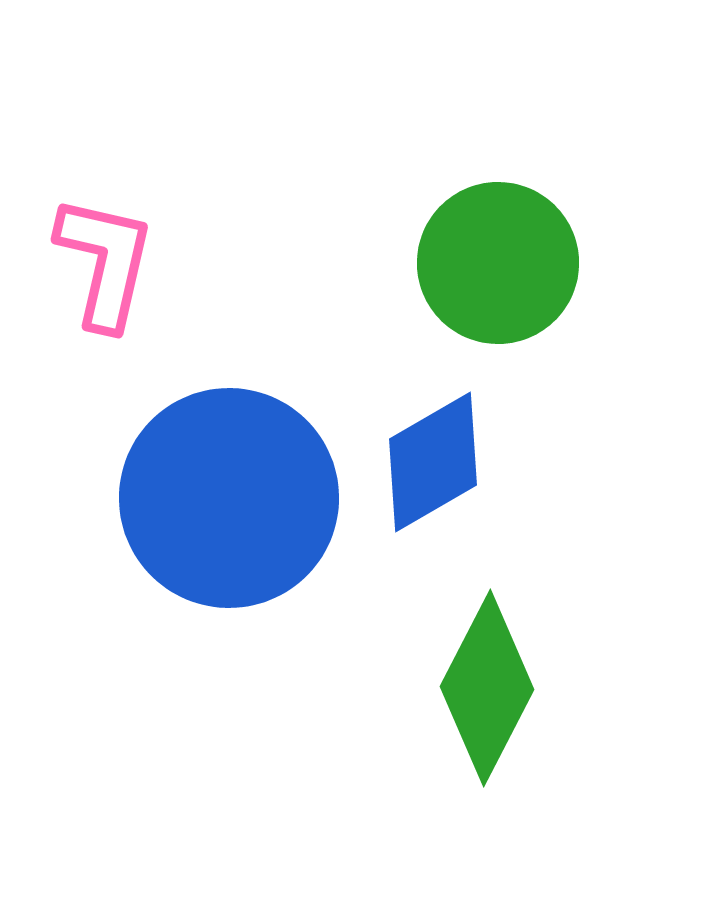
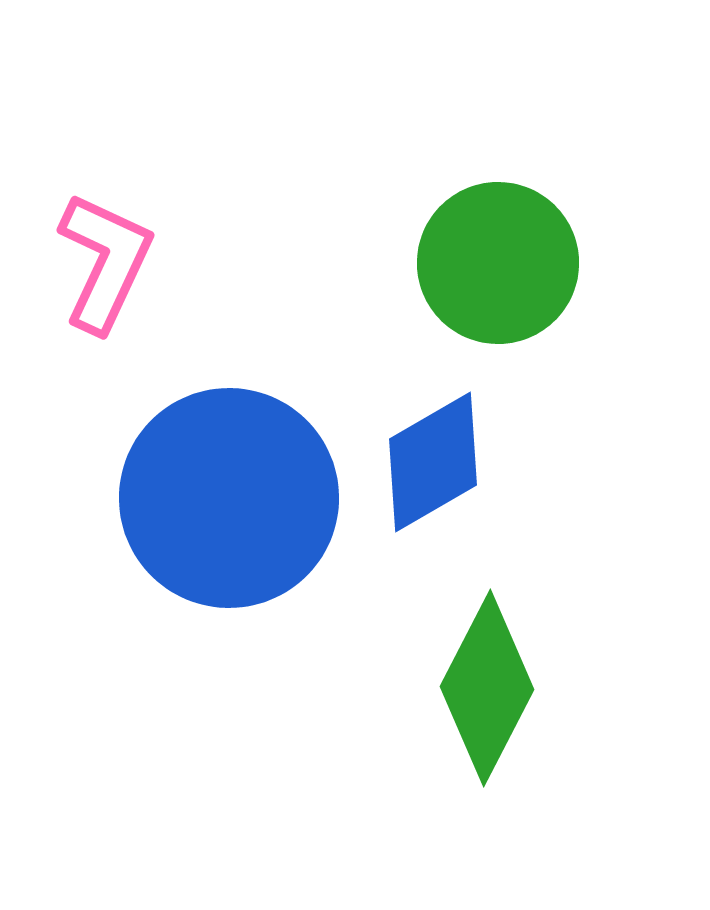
pink L-shape: rotated 12 degrees clockwise
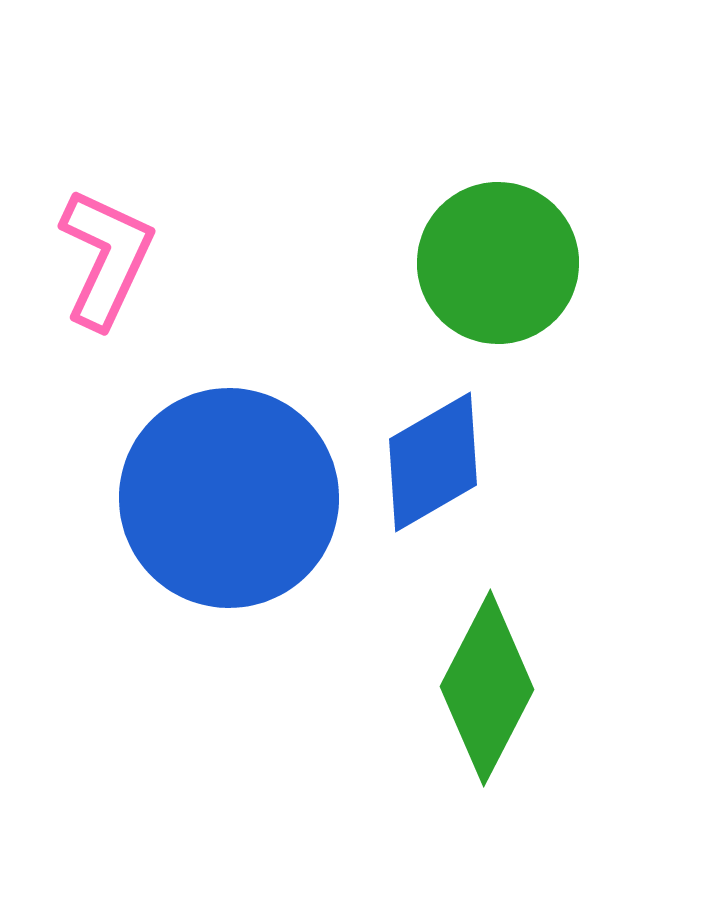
pink L-shape: moved 1 px right, 4 px up
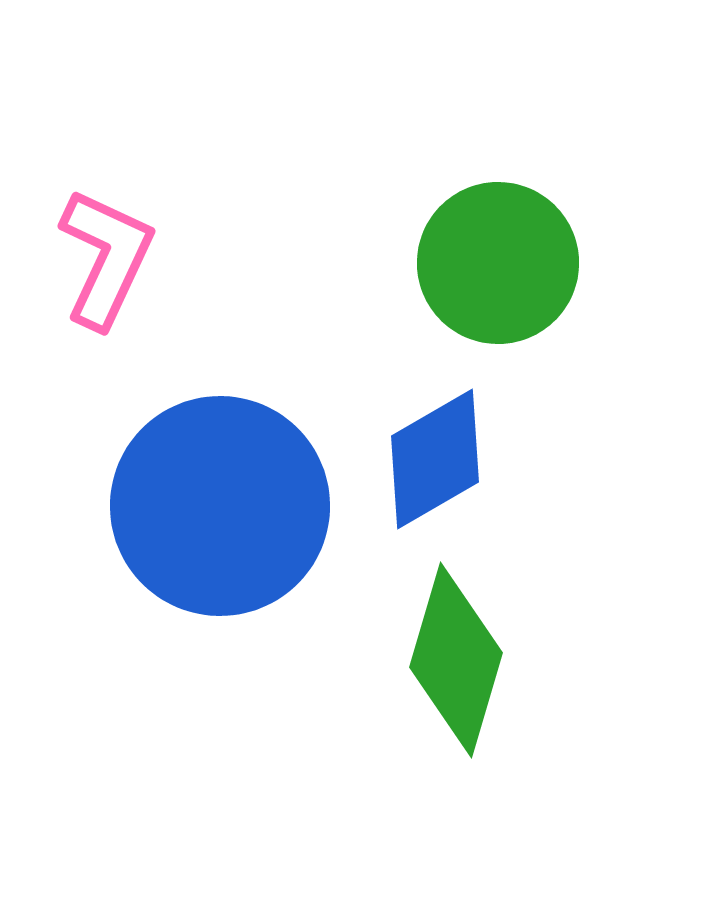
blue diamond: moved 2 px right, 3 px up
blue circle: moved 9 px left, 8 px down
green diamond: moved 31 px left, 28 px up; rotated 11 degrees counterclockwise
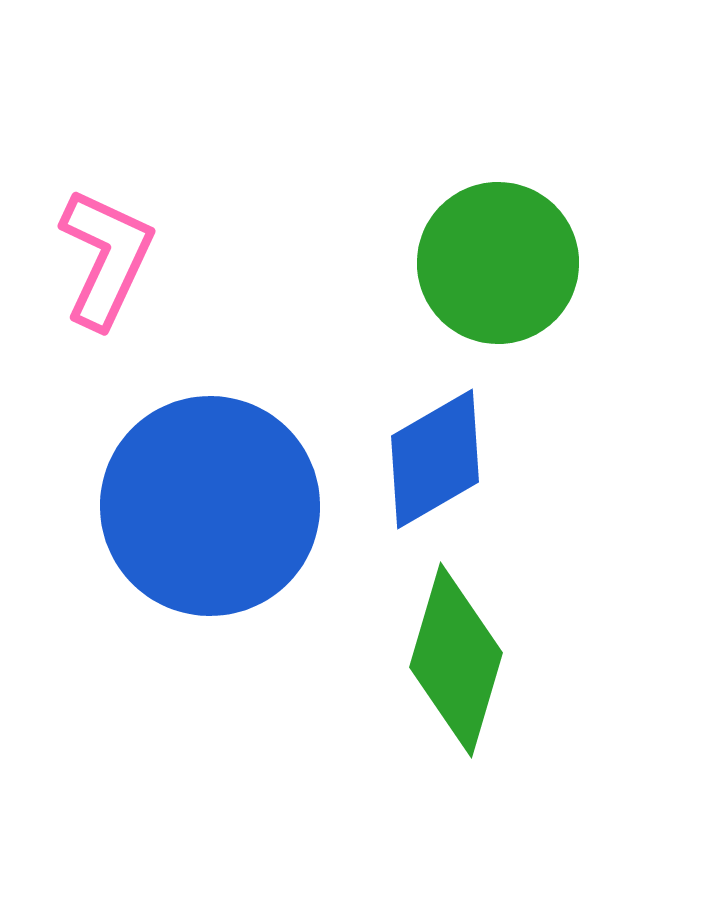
blue circle: moved 10 px left
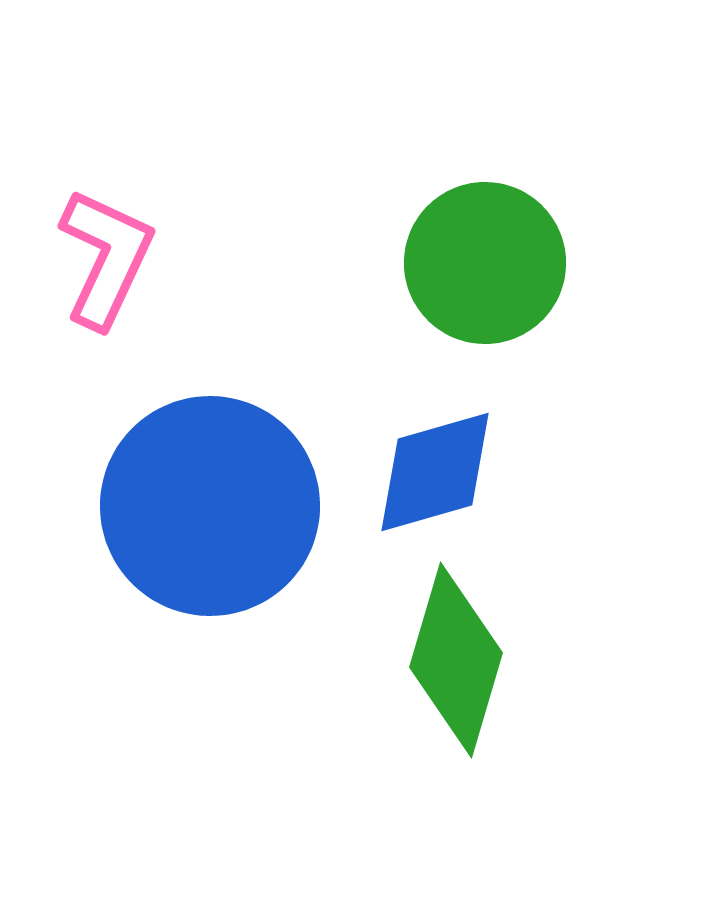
green circle: moved 13 px left
blue diamond: moved 13 px down; rotated 14 degrees clockwise
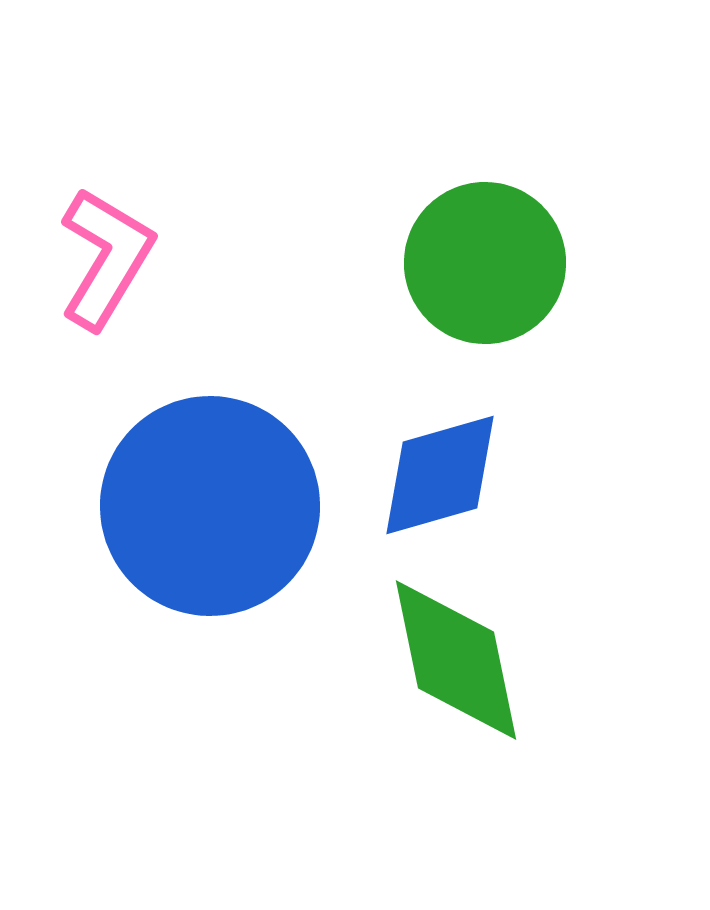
pink L-shape: rotated 6 degrees clockwise
blue diamond: moved 5 px right, 3 px down
green diamond: rotated 28 degrees counterclockwise
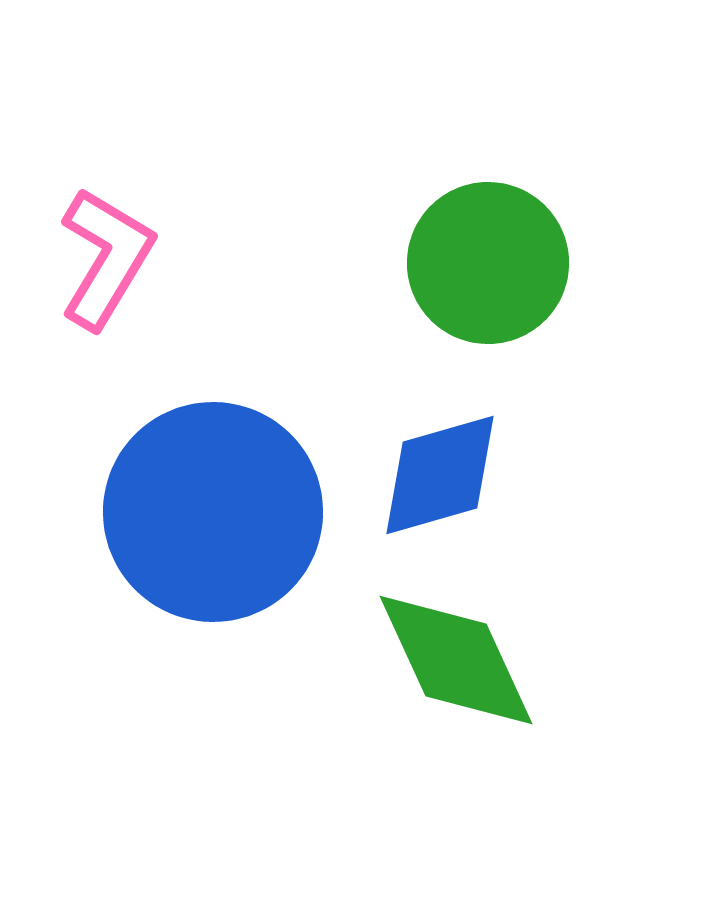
green circle: moved 3 px right
blue circle: moved 3 px right, 6 px down
green diamond: rotated 13 degrees counterclockwise
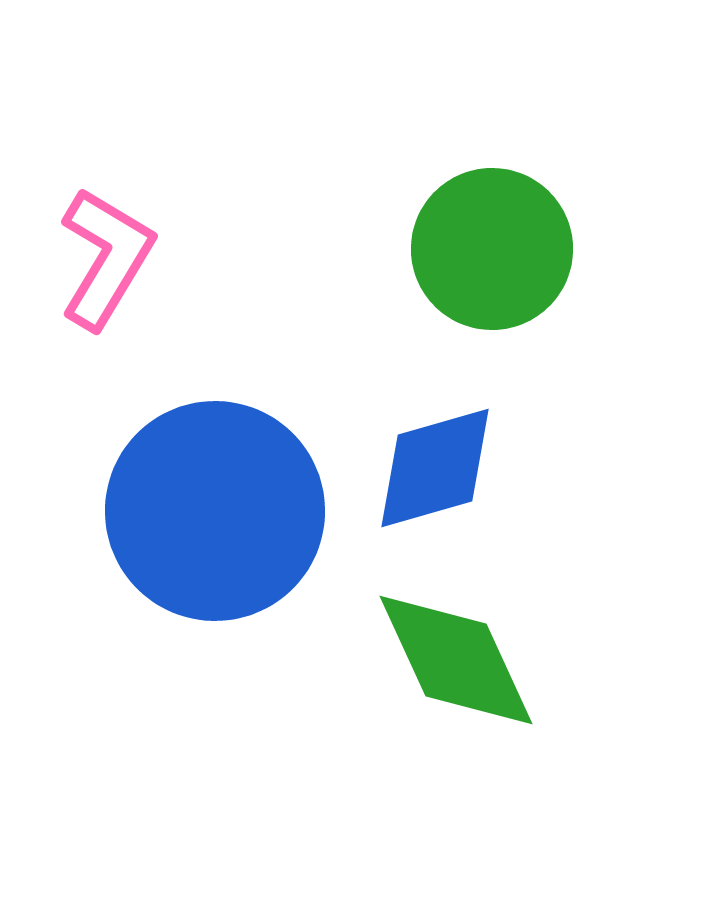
green circle: moved 4 px right, 14 px up
blue diamond: moved 5 px left, 7 px up
blue circle: moved 2 px right, 1 px up
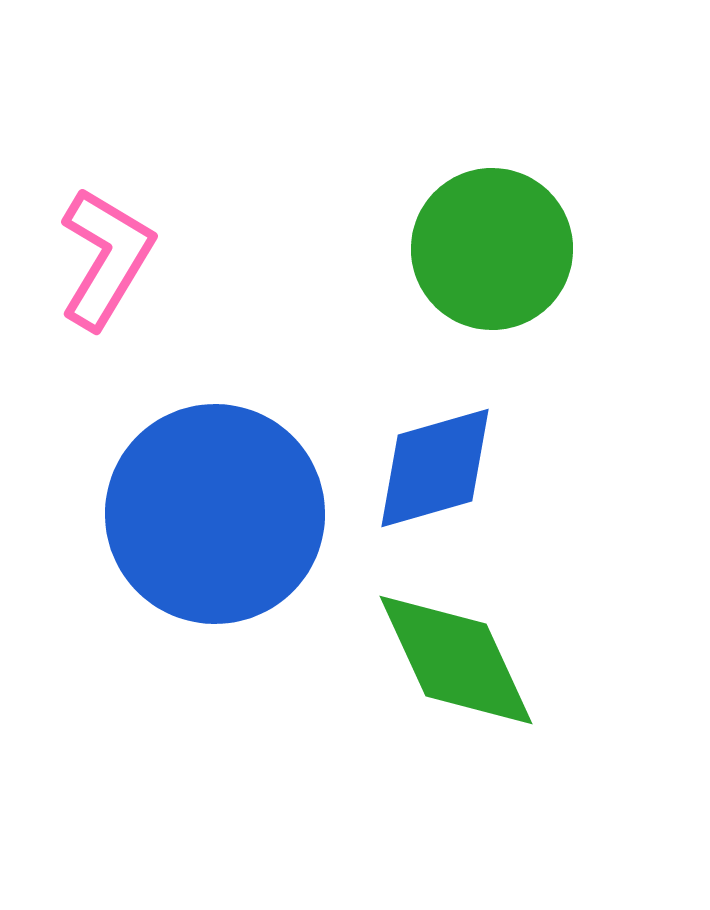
blue circle: moved 3 px down
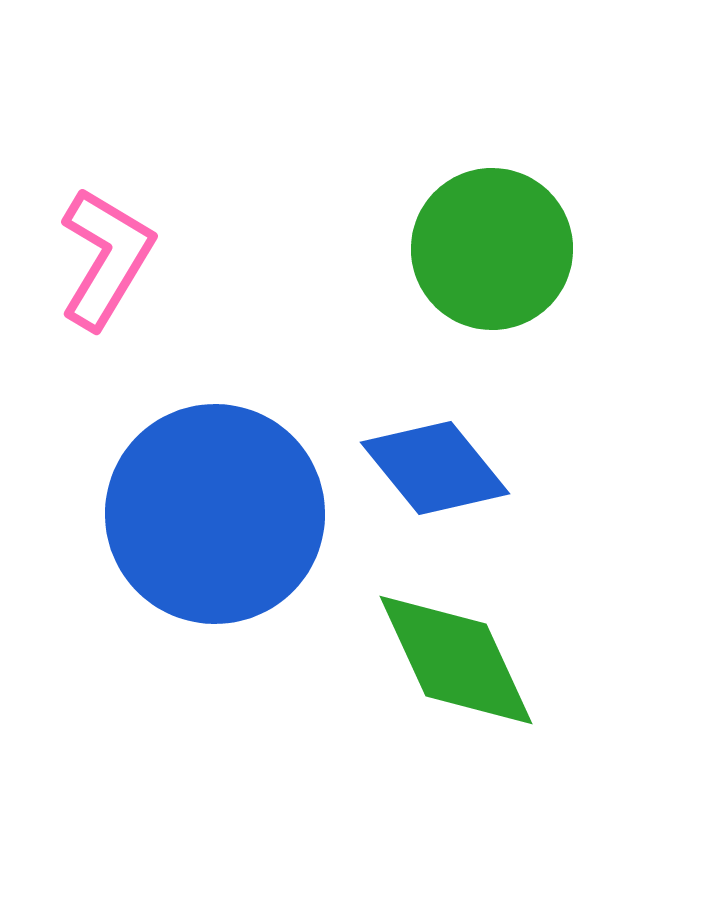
blue diamond: rotated 67 degrees clockwise
